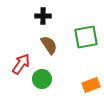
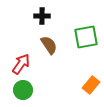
black cross: moved 1 px left
green circle: moved 19 px left, 11 px down
orange rectangle: rotated 30 degrees counterclockwise
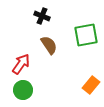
black cross: rotated 21 degrees clockwise
green square: moved 2 px up
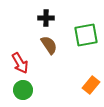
black cross: moved 4 px right, 2 px down; rotated 21 degrees counterclockwise
red arrow: moved 1 px left, 1 px up; rotated 115 degrees clockwise
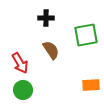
brown semicircle: moved 2 px right, 5 px down
orange rectangle: rotated 48 degrees clockwise
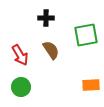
red arrow: moved 8 px up
green circle: moved 2 px left, 3 px up
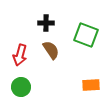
black cross: moved 5 px down
green square: rotated 30 degrees clockwise
red arrow: rotated 45 degrees clockwise
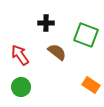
brown semicircle: moved 6 px right, 2 px down; rotated 18 degrees counterclockwise
red arrow: rotated 130 degrees clockwise
orange rectangle: rotated 36 degrees clockwise
